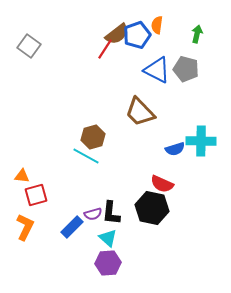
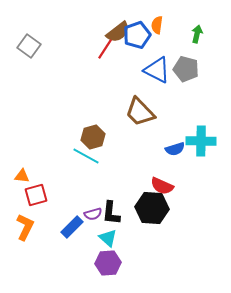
brown semicircle: moved 1 px right, 2 px up
red semicircle: moved 2 px down
black hexagon: rotated 8 degrees counterclockwise
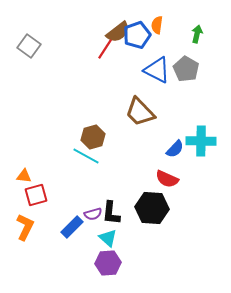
gray pentagon: rotated 15 degrees clockwise
blue semicircle: rotated 30 degrees counterclockwise
orange triangle: moved 2 px right
red semicircle: moved 5 px right, 7 px up
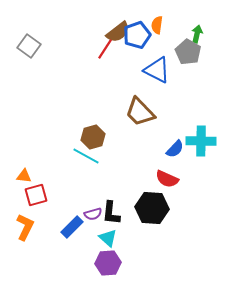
gray pentagon: moved 2 px right, 17 px up
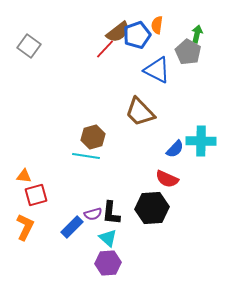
red line: rotated 10 degrees clockwise
cyan line: rotated 20 degrees counterclockwise
black hexagon: rotated 8 degrees counterclockwise
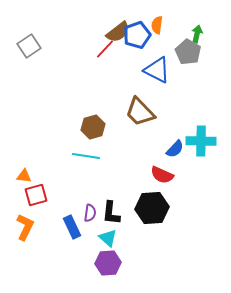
gray square: rotated 20 degrees clockwise
brown hexagon: moved 10 px up
red semicircle: moved 5 px left, 4 px up
purple semicircle: moved 3 px left, 1 px up; rotated 66 degrees counterclockwise
blue rectangle: rotated 70 degrees counterclockwise
